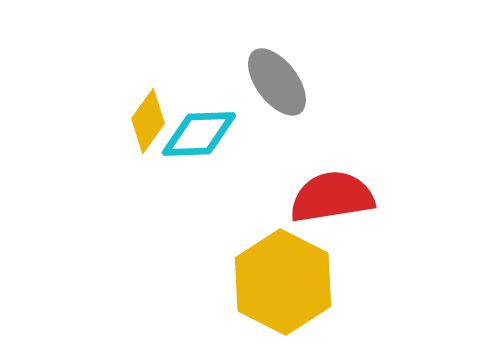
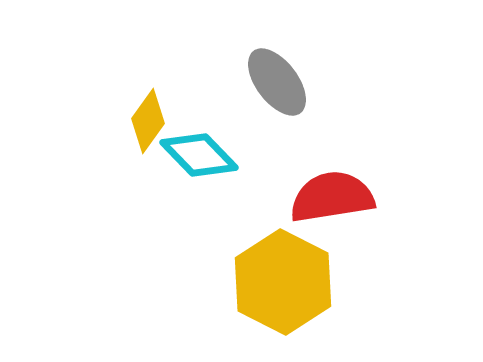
cyan diamond: moved 21 px down; rotated 48 degrees clockwise
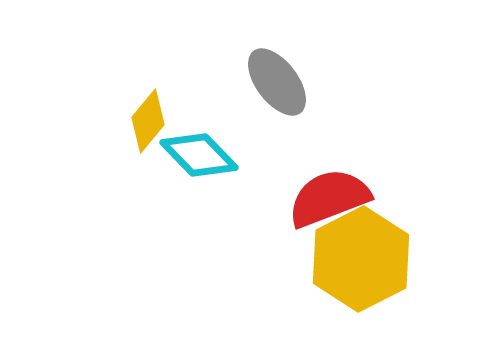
yellow diamond: rotated 4 degrees clockwise
red semicircle: moved 3 px left, 1 px down; rotated 12 degrees counterclockwise
yellow hexagon: moved 78 px right, 23 px up; rotated 6 degrees clockwise
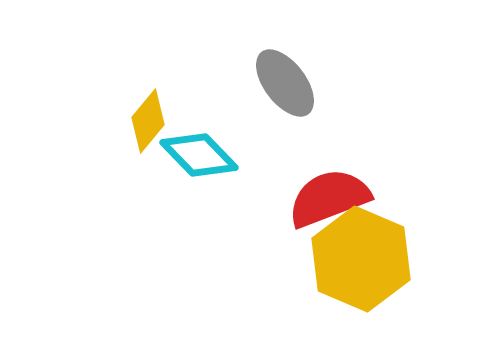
gray ellipse: moved 8 px right, 1 px down
yellow hexagon: rotated 10 degrees counterclockwise
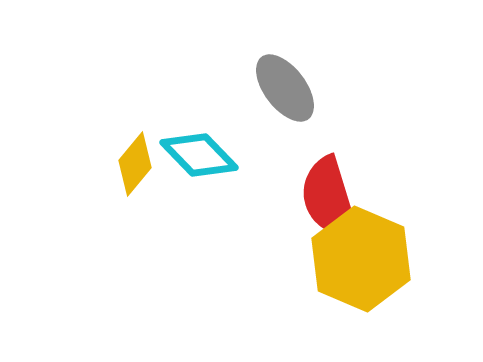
gray ellipse: moved 5 px down
yellow diamond: moved 13 px left, 43 px down
red semicircle: rotated 86 degrees counterclockwise
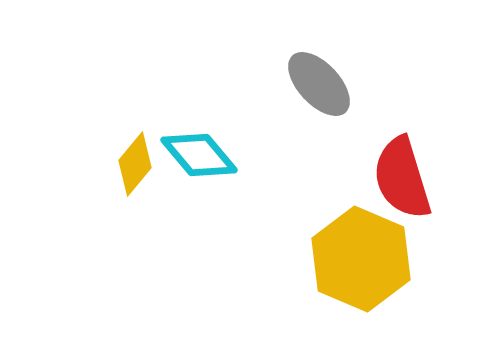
gray ellipse: moved 34 px right, 4 px up; rotated 6 degrees counterclockwise
cyan diamond: rotated 4 degrees clockwise
red semicircle: moved 73 px right, 20 px up
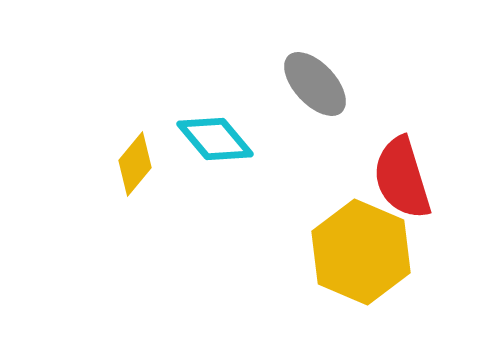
gray ellipse: moved 4 px left
cyan diamond: moved 16 px right, 16 px up
yellow hexagon: moved 7 px up
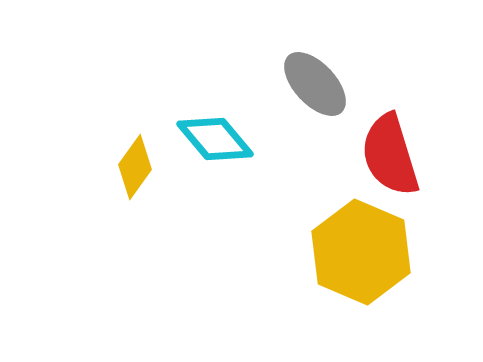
yellow diamond: moved 3 px down; rotated 4 degrees counterclockwise
red semicircle: moved 12 px left, 23 px up
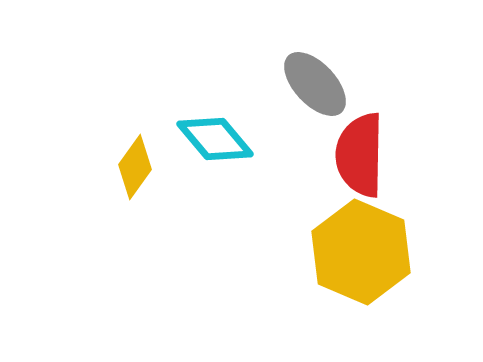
red semicircle: moved 30 px left; rotated 18 degrees clockwise
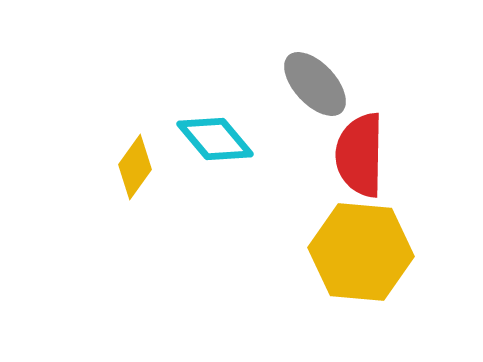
yellow hexagon: rotated 18 degrees counterclockwise
